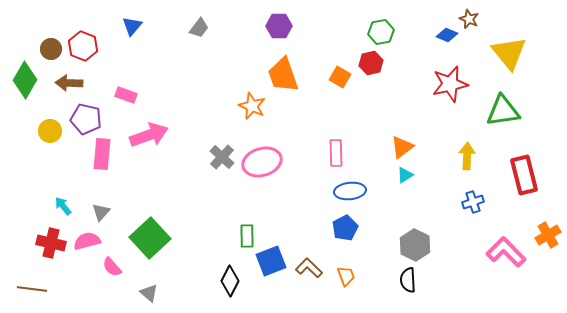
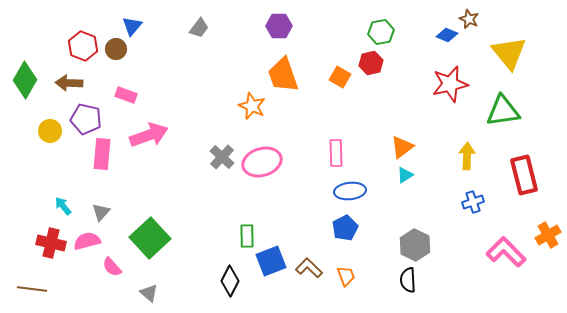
brown circle at (51, 49): moved 65 px right
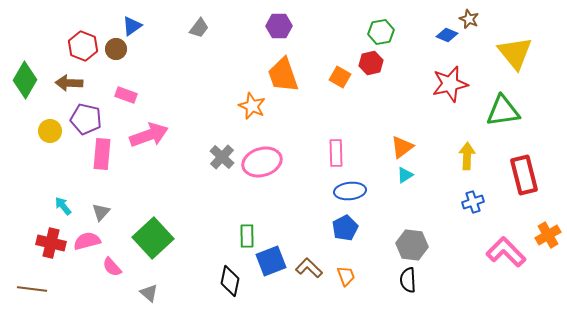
blue triangle at (132, 26): rotated 15 degrees clockwise
yellow triangle at (509, 53): moved 6 px right
green square at (150, 238): moved 3 px right
gray hexagon at (415, 245): moved 3 px left; rotated 20 degrees counterclockwise
black diamond at (230, 281): rotated 16 degrees counterclockwise
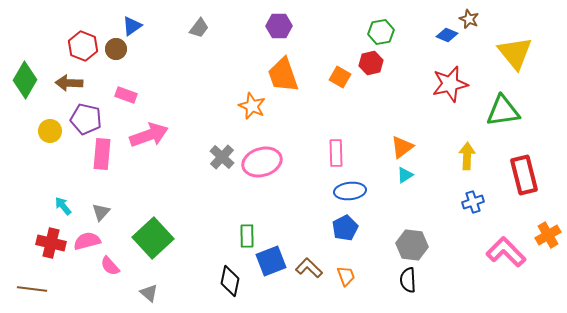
pink semicircle at (112, 267): moved 2 px left, 1 px up
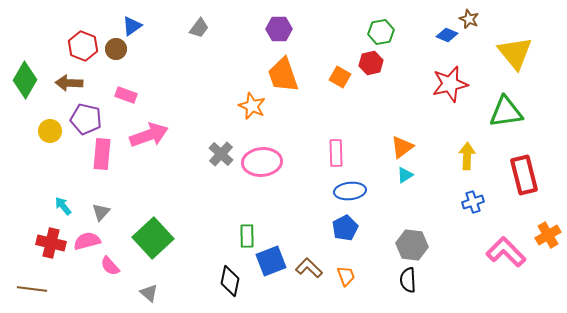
purple hexagon at (279, 26): moved 3 px down
green triangle at (503, 111): moved 3 px right, 1 px down
gray cross at (222, 157): moved 1 px left, 3 px up
pink ellipse at (262, 162): rotated 12 degrees clockwise
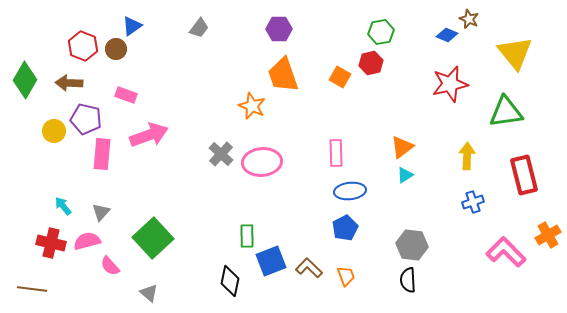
yellow circle at (50, 131): moved 4 px right
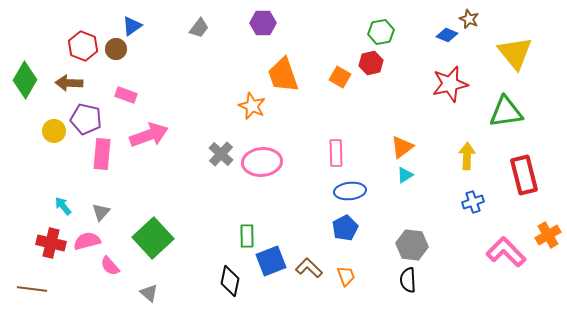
purple hexagon at (279, 29): moved 16 px left, 6 px up
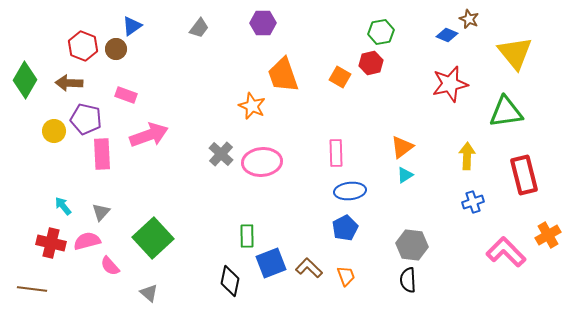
pink rectangle at (102, 154): rotated 8 degrees counterclockwise
blue square at (271, 261): moved 2 px down
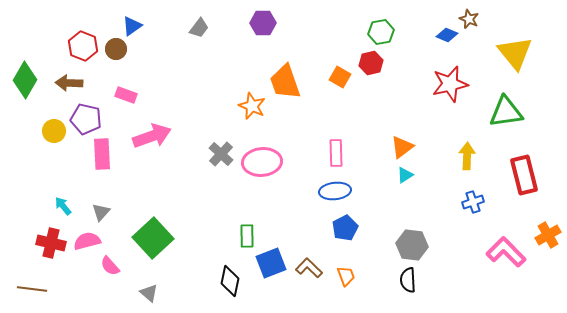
orange trapezoid at (283, 75): moved 2 px right, 7 px down
pink arrow at (149, 135): moved 3 px right, 1 px down
blue ellipse at (350, 191): moved 15 px left
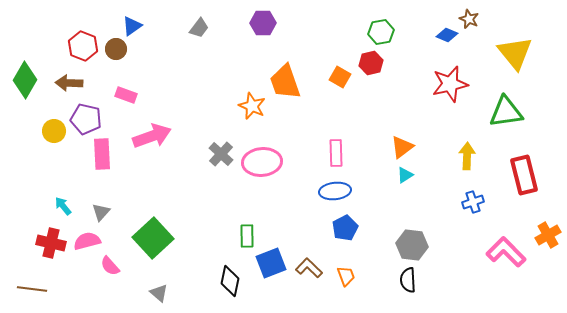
gray triangle at (149, 293): moved 10 px right
